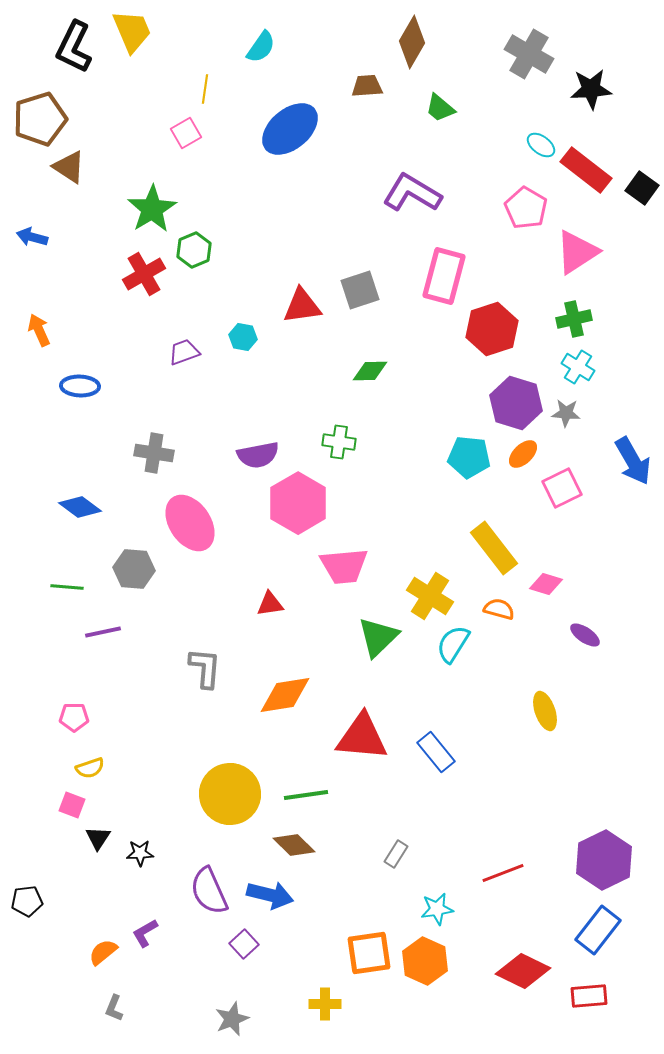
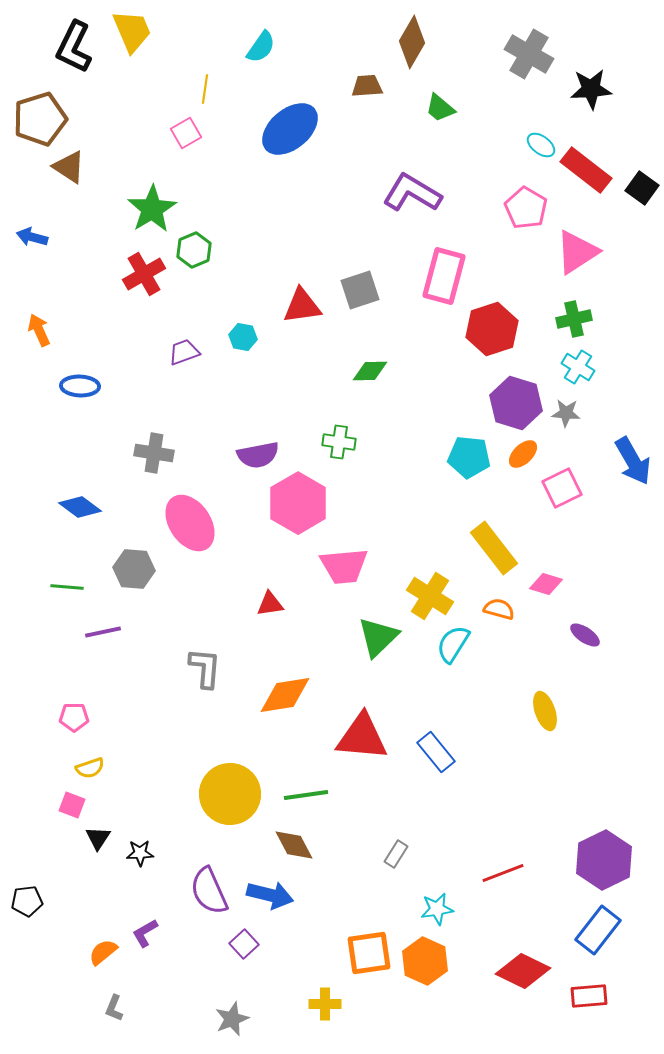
brown diamond at (294, 845): rotated 18 degrees clockwise
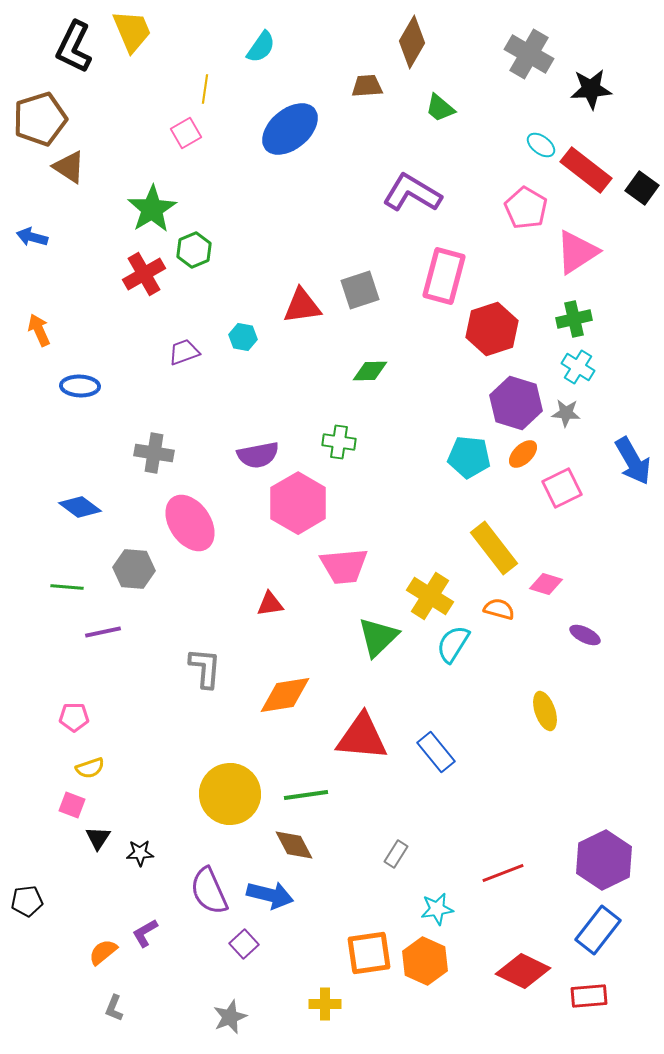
purple ellipse at (585, 635): rotated 8 degrees counterclockwise
gray star at (232, 1019): moved 2 px left, 2 px up
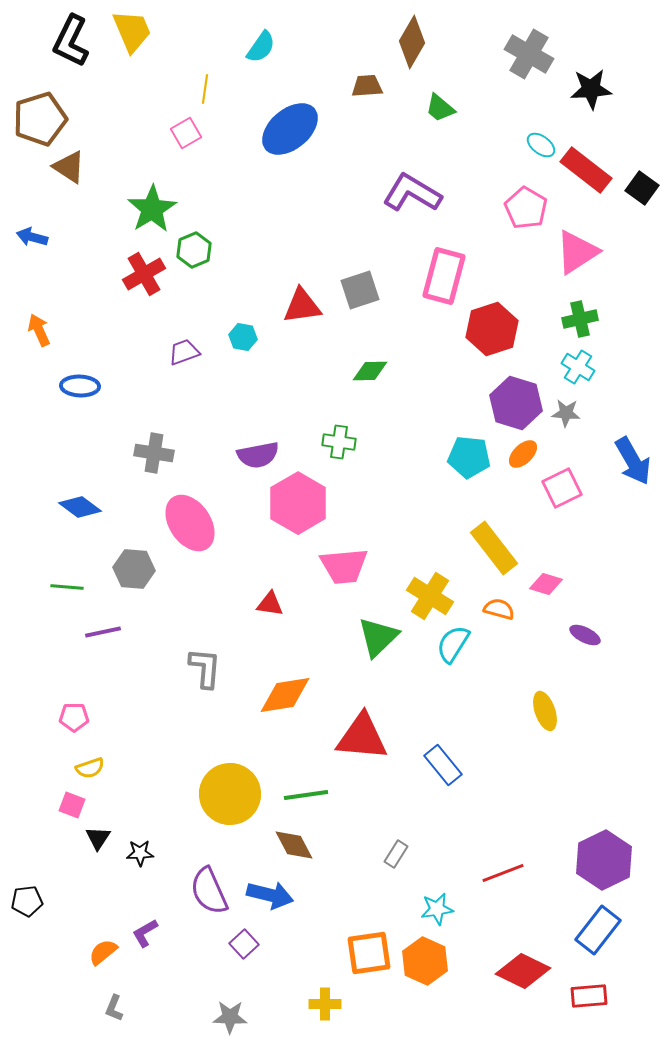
black L-shape at (74, 47): moved 3 px left, 6 px up
green cross at (574, 319): moved 6 px right
red triangle at (270, 604): rotated 16 degrees clockwise
blue rectangle at (436, 752): moved 7 px right, 13 px down
gray star at (230, 1017): rotated 24 degrees clockwise
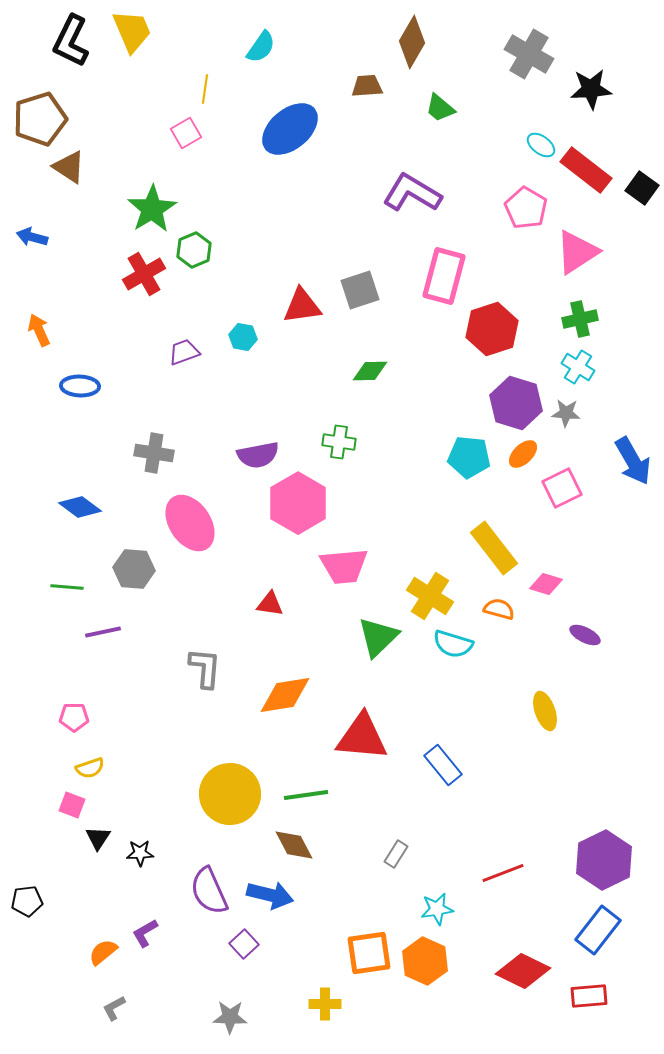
cyan semicircle at (453, 644): rotated 105 degrees counterclockwise
gray L-shape at (114, 1008): rotated 40 degrees clockwise
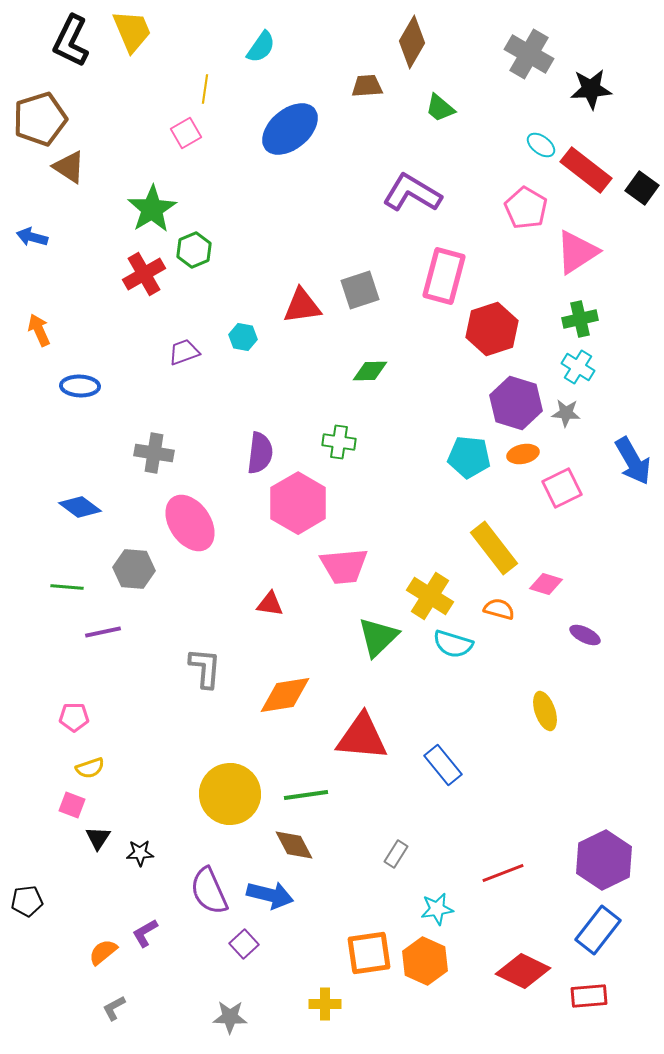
orange ellipse at (523, 454): rotated 32 degrees clockwise
purple semicircle at (258, 455): moved 2 px right, 2 px up; rotated 72 degrees counterclockwise
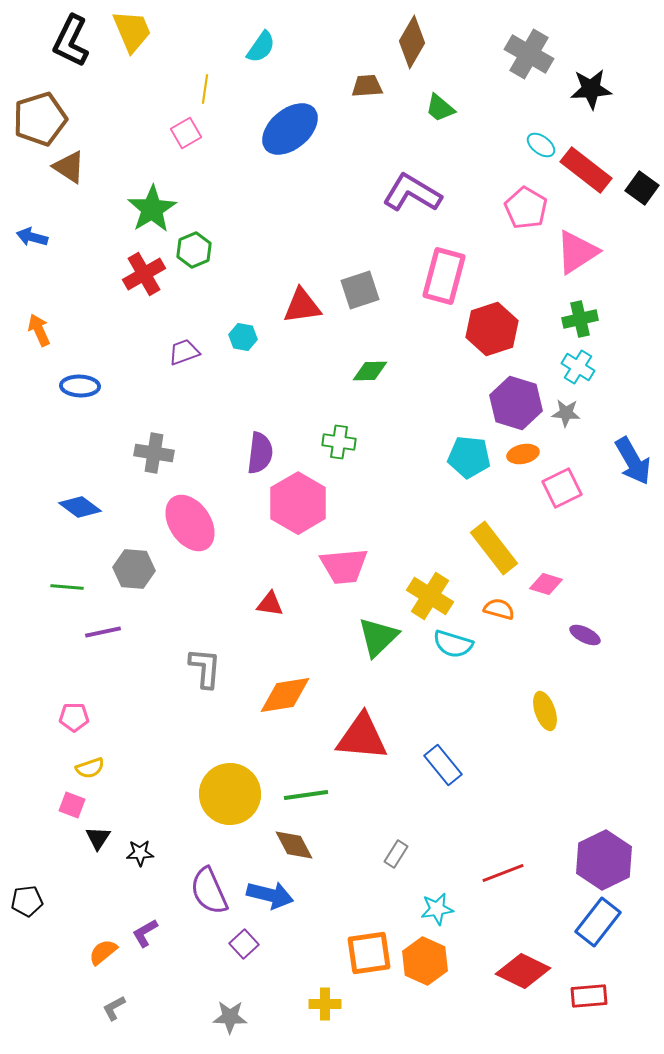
blue rectangle at (598, 930): moved 8 px up
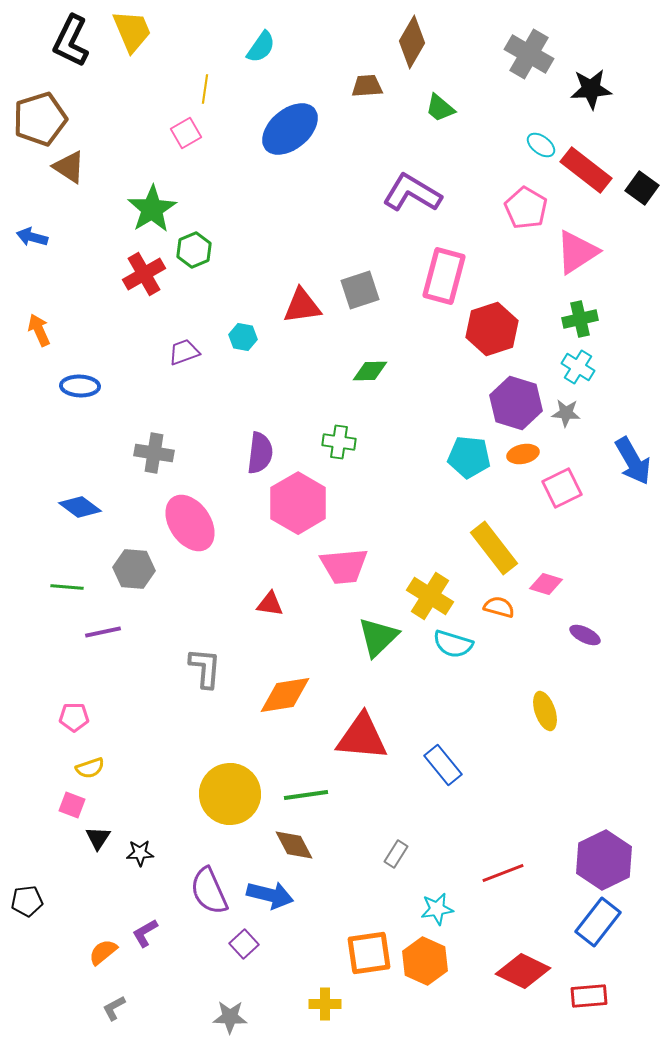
orange semicircle at (499, 609): moved 2 px up
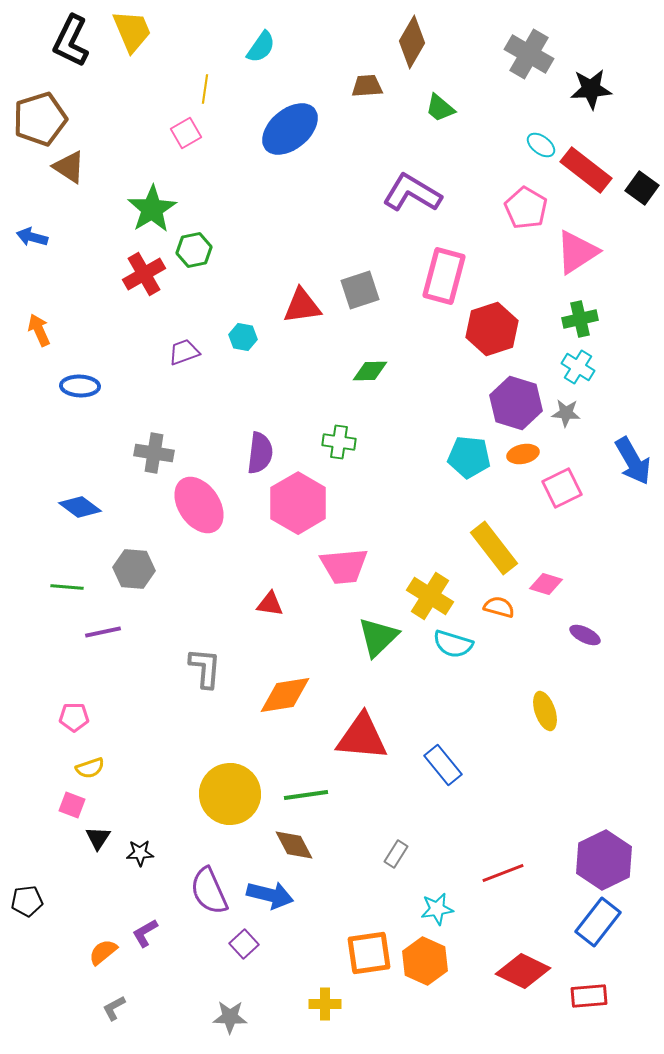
green hexagon at (194, 250): rotated 12 degrees clockwise
pink ellipse at (190, 523): moved 9 px right, 18 px up
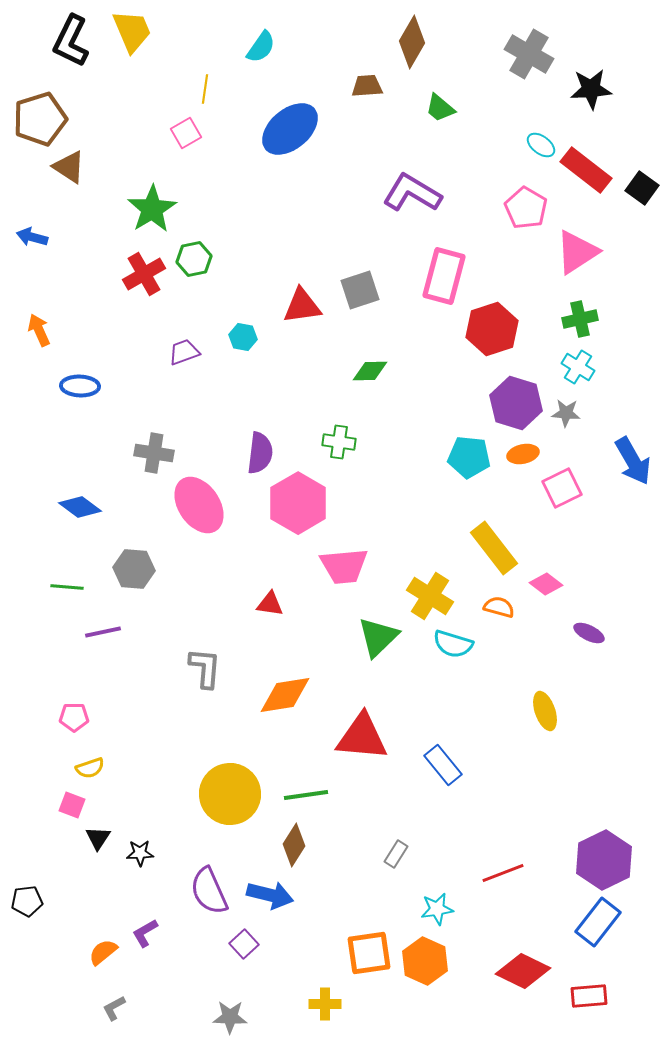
green hexagon at (194, 250): moved 9 px down
pink diamond at (546, 584): rotated 20 degrees clockwise
purple ellipse at (585, 635): moved 4 px right, 2 px up
brown diamond at (294, 845): rotated 60 degrees clockwise
